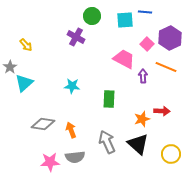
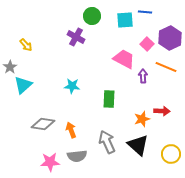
cyan triangle: moved 1 px left, 2 px down
black triangle: moved 1 px down
gray semicircle: moved 2 px right, 1 px up
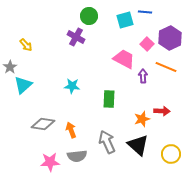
green circle: moved 3 px left
cyan square: rotated 12 degrees counterclockwise
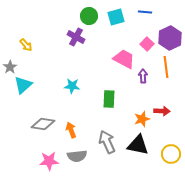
cyan square: moved 9 px left, 3 px up
orange line: rotated 60 degrees clockwise
black triangle: rotated 30 degrees counterclockwise
pink star: moved 1 px left, 1 px up
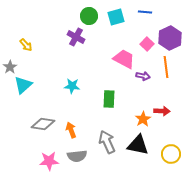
purple arrow: rotated 104 degrees clockwise
orange star: moved 1 px right; rotated 14 degrees counterclockwise
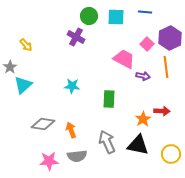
cyan square: rotated 18 degrees clockwise
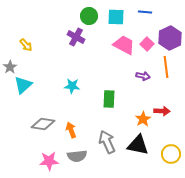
pink trapezoid: moved 14 px up
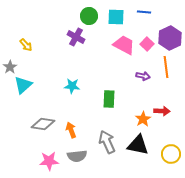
blue line: moved 1 px left
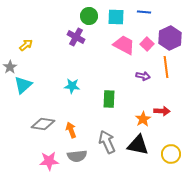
yellow arrow: rotated 88 degrees counterclockwise
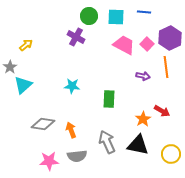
red arrow: rotated 28 degrees clockwise
